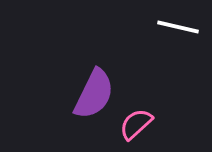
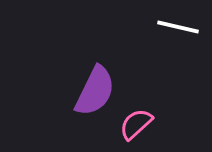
purple semicircle: moved 1 px right, 3 px up
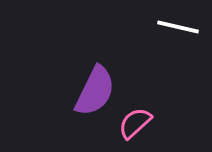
pink semicircle: moved 1 px left, 1 px up
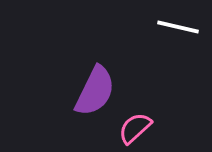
pink semicircle: moved 5 px down
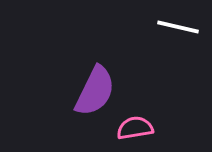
pink semicircle: rotated 33 degrees clockwise
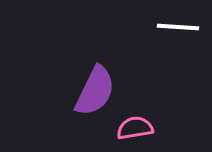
white line: rotated 9 degrees counterclockwise
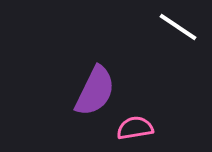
white line: rotated 30 degrees clockwise
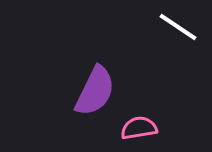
pink semicircle: moved 4 px right
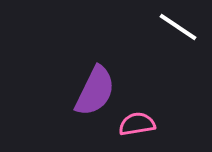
pink semicircle: moved 2 px left, 4 px up
